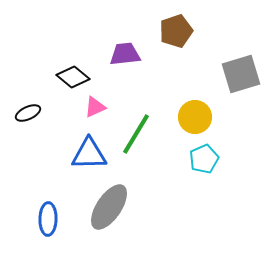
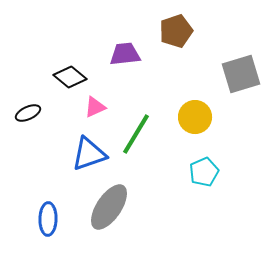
black diamond: moved 3 px left
blue triangle: rotated 18 degrees counterclockwise
cyan pentagon: moved 13 px down
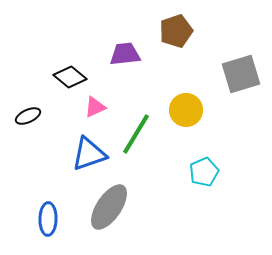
black ellipse: moved 3 px down
yellow circle: moved 9 px left, 7 px up
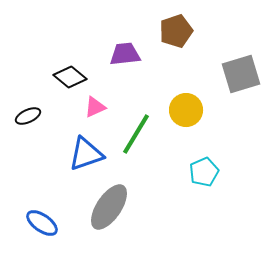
blue triangle: moved 3 px left
blue ellipse: moved 6 px left, 4 px down; rotated 56 degrees counterclockwise
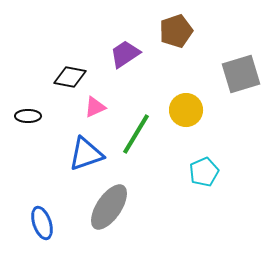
purple trapezoid: rotated 28 degrees counterclockwise
black diamond: rotated 28 degrees counterclockwise
black ellipse: rotated 25 degrees clockwise
blue ellipse: rotated 36 degrees clockwise
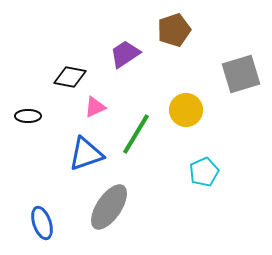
brown pentagon: moved 2 px left, 1 px up
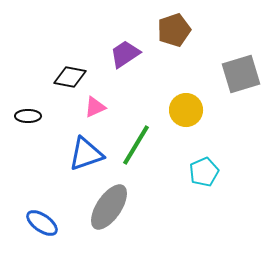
green line: moved 11 px down
blue ellipse: rotated 36 degrees counterclockwise
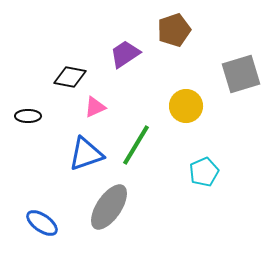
yellow circle: moved 4 px up
